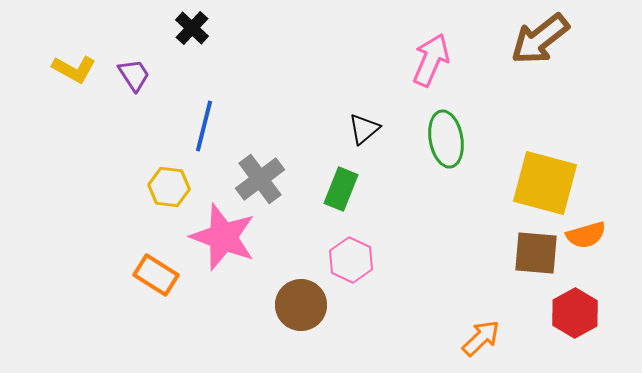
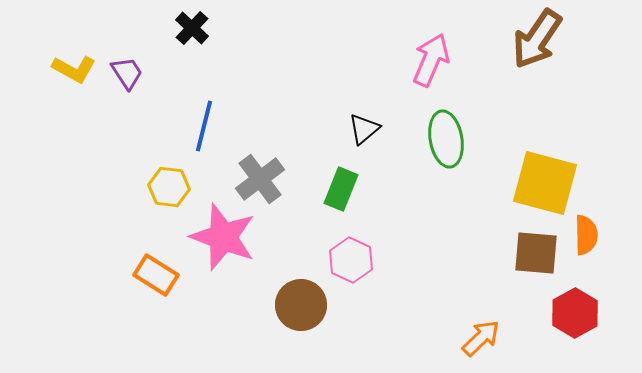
brown arrow: moved 3 px left; rotated 18 degrees counterclockwise
purple trapezoid: moved 7 px left, 2 px up
orange semicircle: rotated 75 degrees counterclockwise
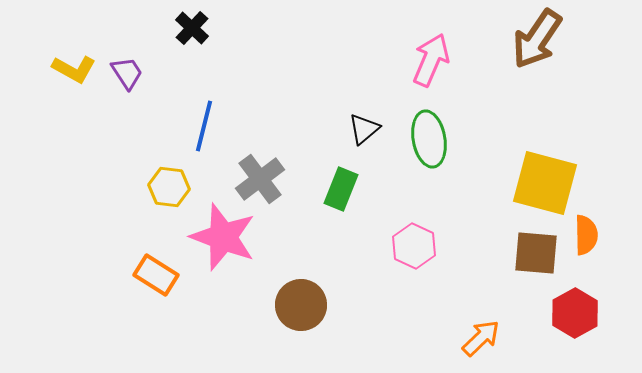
green ellipse: moved 17 px left
pink hexagon: moved 63 px right, 14 px up
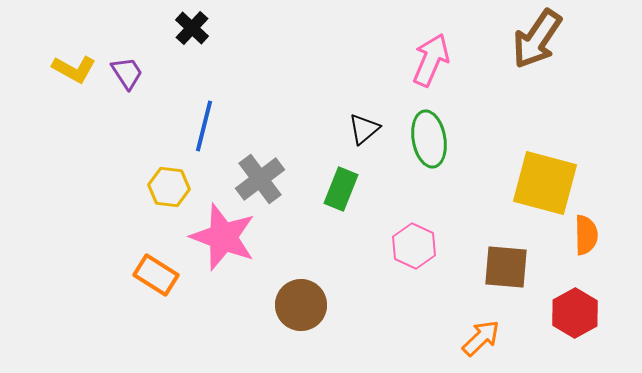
brown square: moved 30 px left, 14 px down
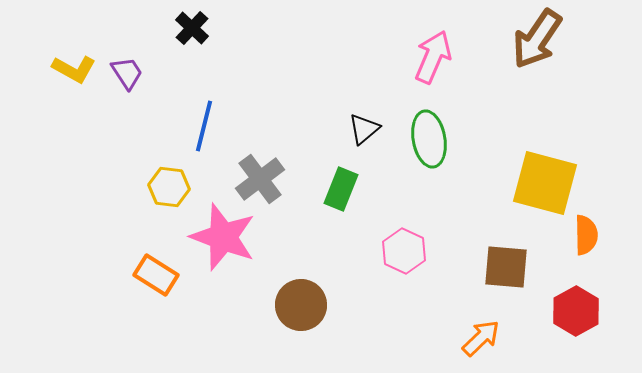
pink arrow: moved 2 px right, 3 px up
pink hexagon: moved 10 px left, 5 px down
red hexagon: moved 1 px right, 2 px up
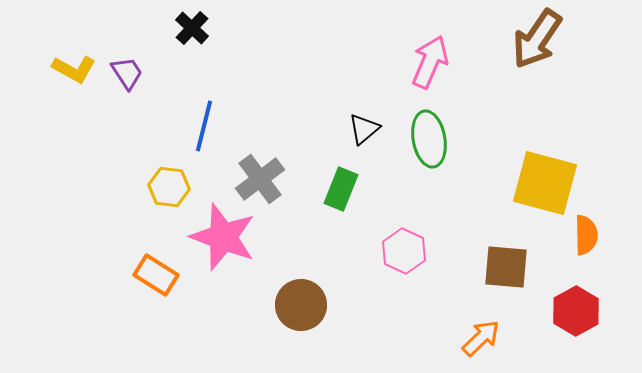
pink arrow: moved 3 px left, 5 px down
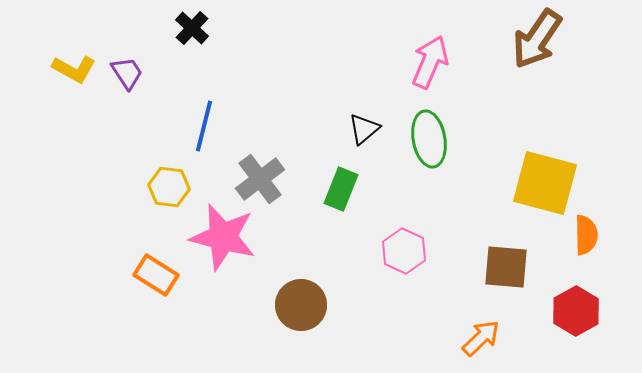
pink star: rotated 6 degrees counterclockwise
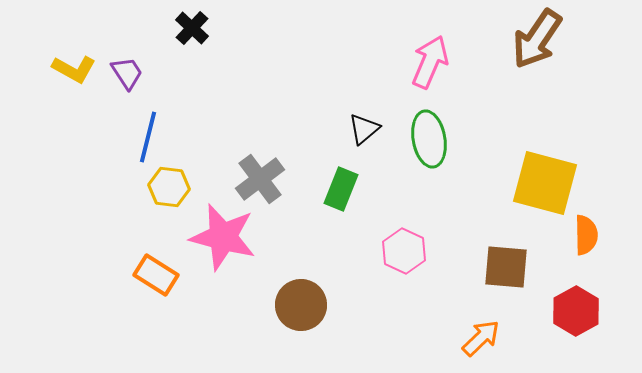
blue line: moved 56 px left, 11 px down
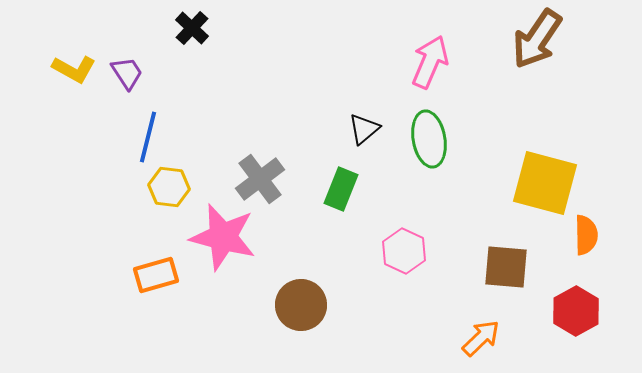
orange rectangle: rotated 48 degrees counterclockwise
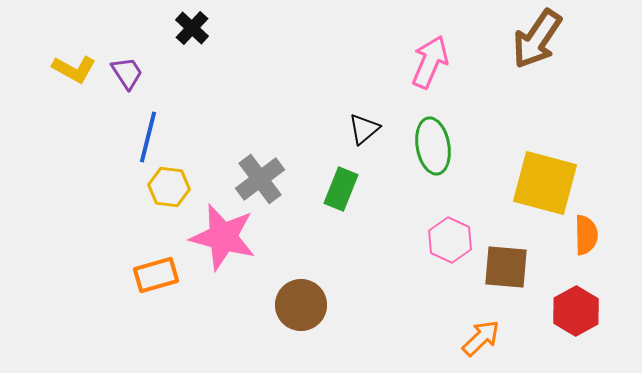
green ellipse: moved 4 px right, 7 px down
pink hexagon: moved 46 px right, 11 px up
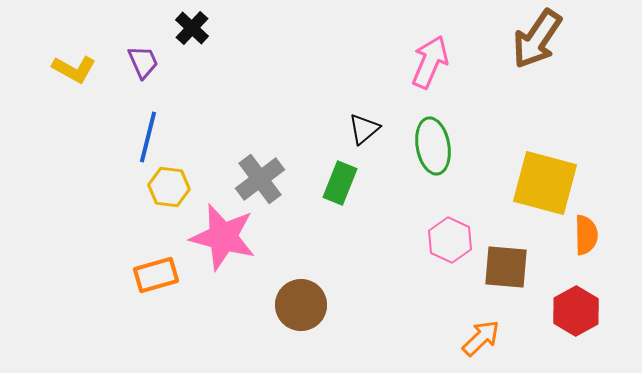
purple trapezoid: moved 16 px right, 11 px up; rotated 9 degrees clockwise
green rectangle: moved 1 px left, 6 px up
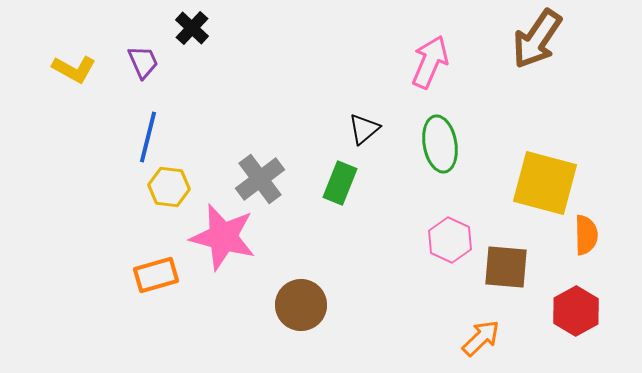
green ellipse: moved 7 px right, 2 px up
